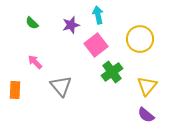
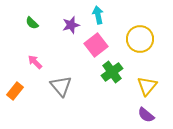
orange rectangle: moved 1 px down; rotated 36 degrees clockwise
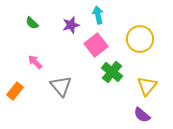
green cross: rotated 15 degrees counterclockwise
purple semicircle: moved 4 px left
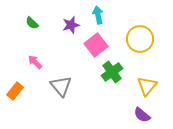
green cross: rotated 15 degrees clockwise
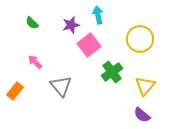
pink square: moved 7 px left
yellow triangle: moved 2 px left
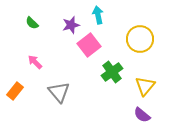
gray triangle: moved 2 px left, 6 px down
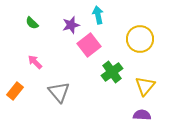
purple semicircle: rotated 144 degrees clockwise
